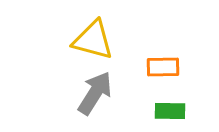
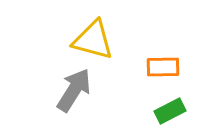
gray arrow: moved 21 px left, 3 px up
green rectangle: rotated 28 degrees counterclockwise
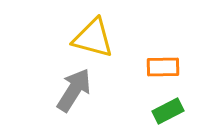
yellow triangle: moved 2 px up
green rectangle: moved 2 px left
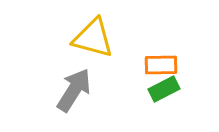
orange rectangle: moved 2 px left, 2 px up
green rectangle: moved 4 px left, 22 px up
